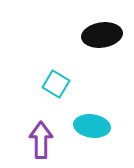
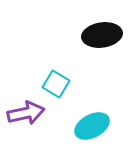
cyan ellipse: rotated 36 degrees counterclockwise
purple arrow: moved 15 px left, 27 px up; rotated 78 degrees clockwise
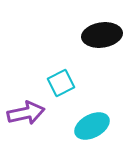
cyan square: moved 5 px right, 1 px up; rotated 32 degrees clockwise
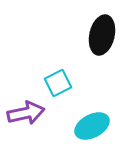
black ellipse: rotated 69 degrees counterclockwise
cyan square: moved 3 px left
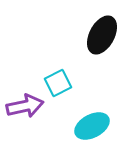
black ellipse: rotated 15 degrees clockwise
purple arrow: moved 1 px left, 7 px up
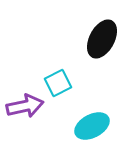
black ellipse: moved 4 px down
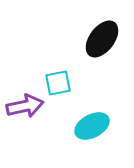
black ellipse: rotated 9 degrees clockwise
cyan square: rotated 16 degrees clockwise
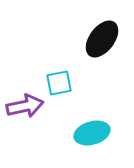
cyan square: moved 1 px right
cyan ellipse: moved 7 px down; rotated 12 degrees clockwise
